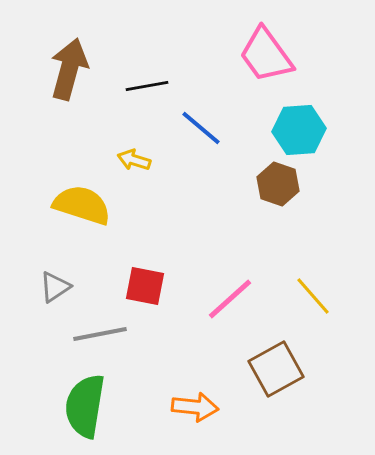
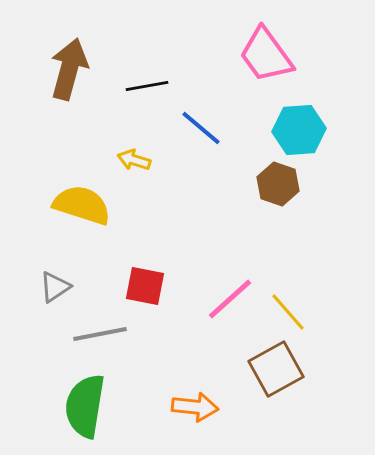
yellow line: moved 25 px left, 16 px down
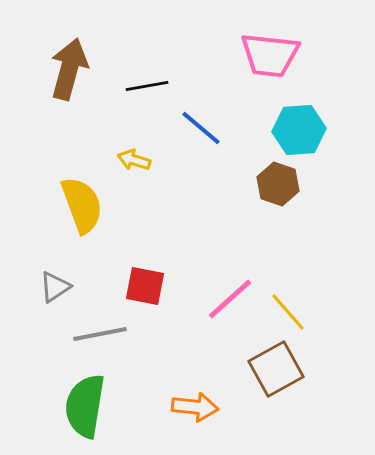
pink trapezoid: moved 4 px right; rotated 48 degrees counterclockwise
yellow semicircle: rotated 52 degrees clockwise
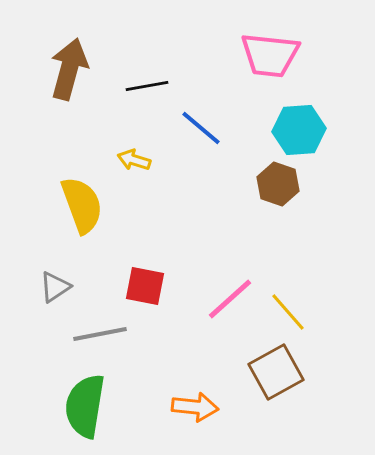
brown square: moved 3 px down
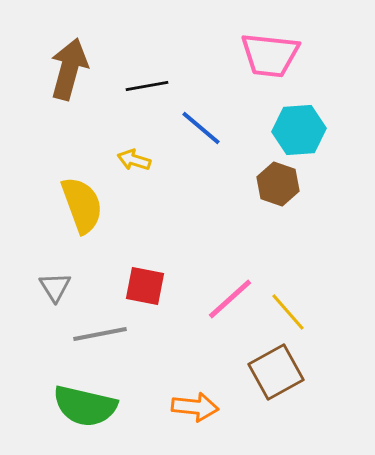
gray triangle: rotated 28 degrees counterclockwise
green semicircle: rotated 86 degrees counterclockwise
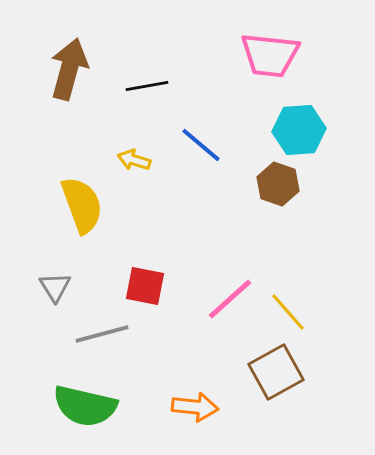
blue line: moved 17 px down
gray line: moved 2 px right; rotated 4 degrees counterclockwise
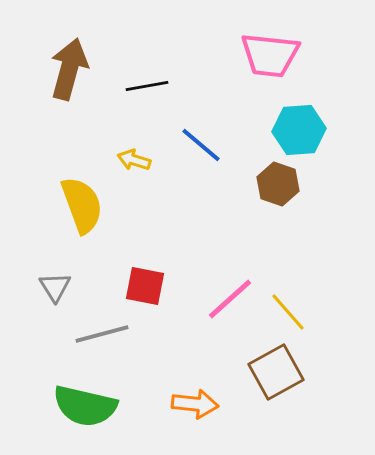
orange arrow: moved 3 px up
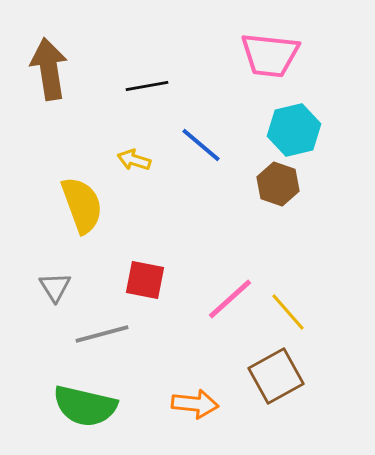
brown arrow: moved 20 px left; rotated 24 degrees counterclockwise
cyan hexagon: moved 5 px left; rotated 9 degrees counterclockwise
red square: moved 6 px up
brown square: moved 4 px down
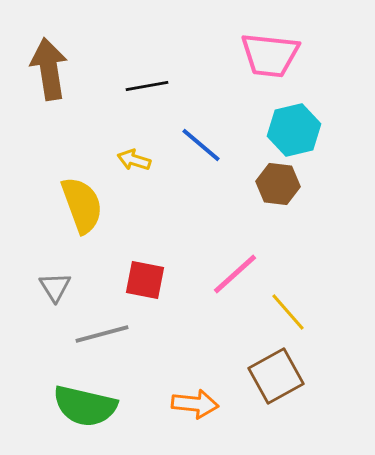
brown hexagon: rotated 12 degrees counterclockwise
pink line: moved 5 px right, 25 px up
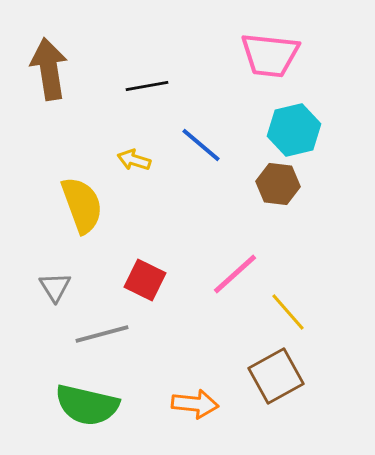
red square: rotated 15 degrees clockwise
green semicircle: moved 2 px right, 1 px up
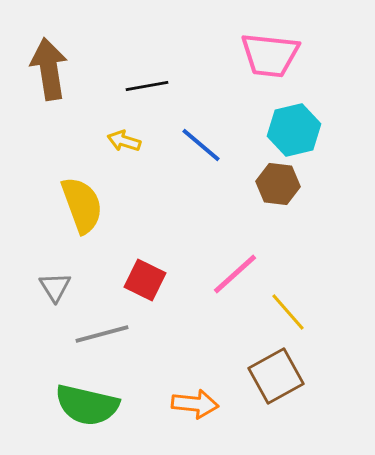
yellow arrow: moved 10 px left, 19 px up
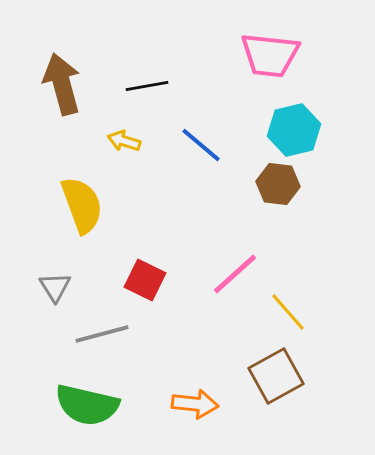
brown arrow: moved 13 px right, 15 px down; rotated 6 degrees counterclockwise
